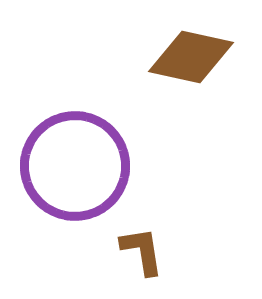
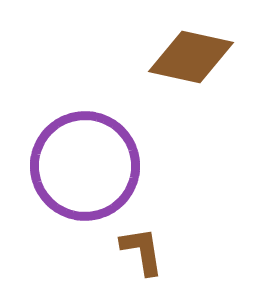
purple circle: moved 10 px right
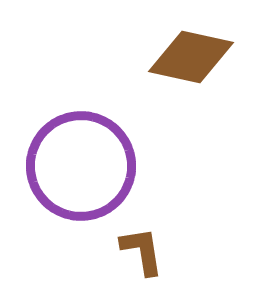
purple circle: moved 4 px left
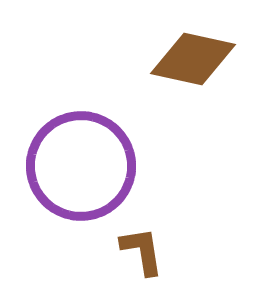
brown diamond: moved 2 px right, 2 px down
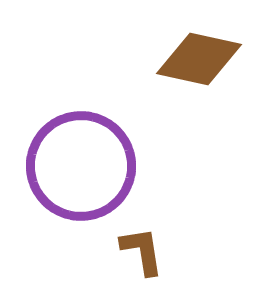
brown diamond: moved 6 px right
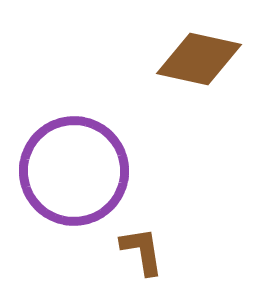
purple circle: moved 7 px left, 5 px down
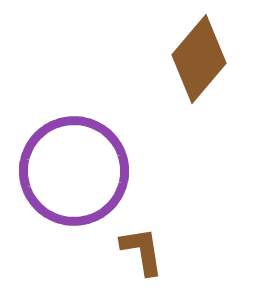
brown diamond: rotated 62 degrees counterclockwise
